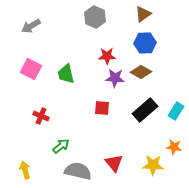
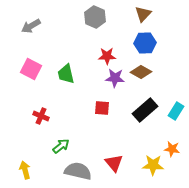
brown triangle: rotated 12 degrees counterclockwise
orange star: moved 2 px left, 2 px down
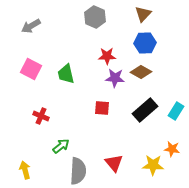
gray semicircle: rotated 80 degrees clockwise
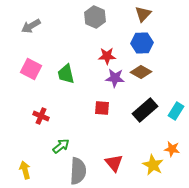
blue hexagon: moved 3 px left
yellow star: rotated 25 degrees clockwise
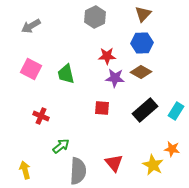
gray hexagon: rotated 10 degrees clockwise
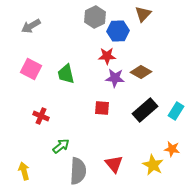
blue hexagon: moved 24 px left, 12 px up
red triangle: moved 1 px down
yellow arrow: moved 1 px left, 1 px down
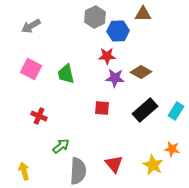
brown triangle: rotated 48 degrees clockwise
red cross: moved 2 px left
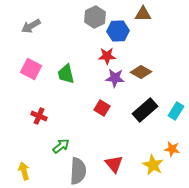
red square: rotated 28 degrees clockwise
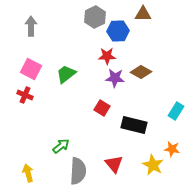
gray arrow: rotated 120 degrees clockwise
green trapezoid: rotated 65 degrees clockwise
black rectangle: moved 11 px left, 15 px down; rotated 55 degrees clockwise
red cross: moved 14 px left, 21 px up
yellow arrow: moved 4 px right, 2 px down
